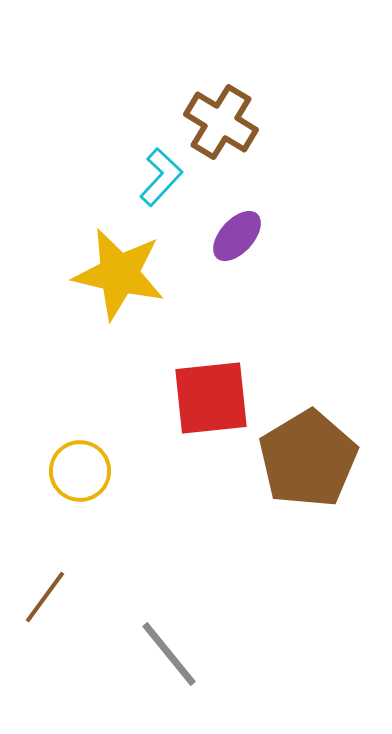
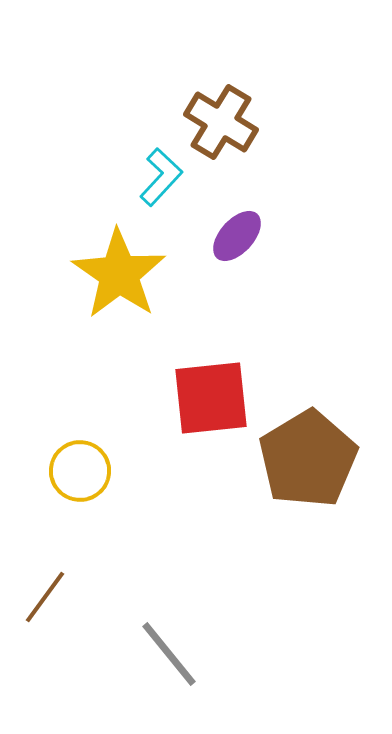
yellow star: rotated 22 degrees clockwise
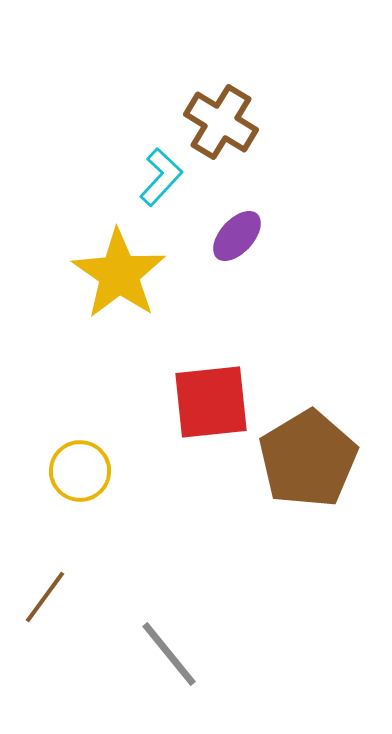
red square: moved 4 px down
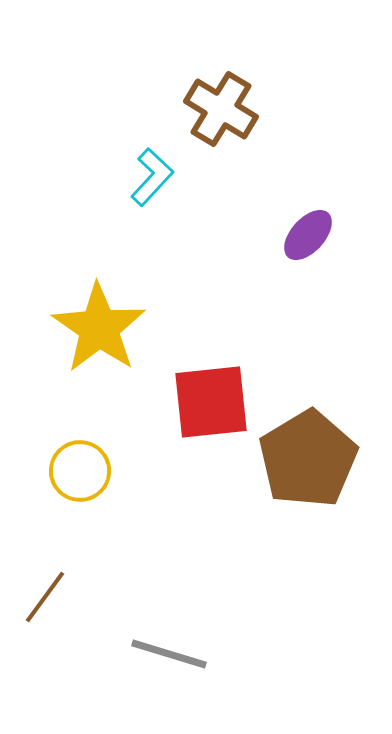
brown cross: moved 13 px up
cyan L-shape: moved 9 px left
purple ellipse: moved 71 px right, 1 px up
yellow star: moved 20 px left, 54 px down
gray line: rotated 34 degrees counterclockwise
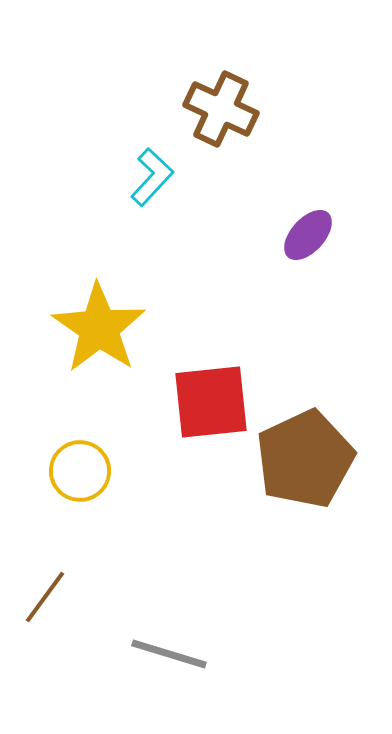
brown cross: rotated 6 degrees counterclockwise
brown pentagon: moved 3 px left; rotated 6 degrees clockwise
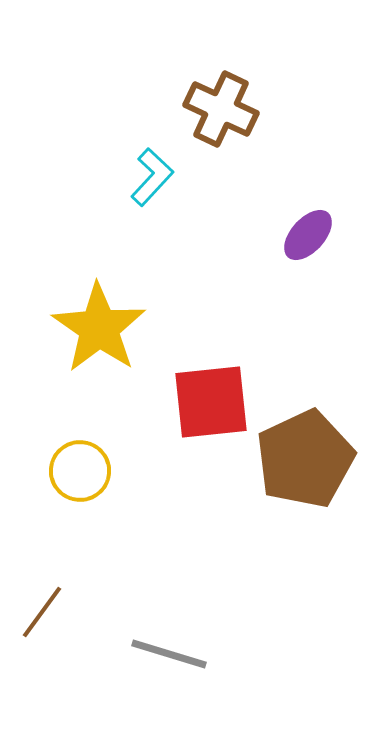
brown line: moved 3 px left, 15 px down
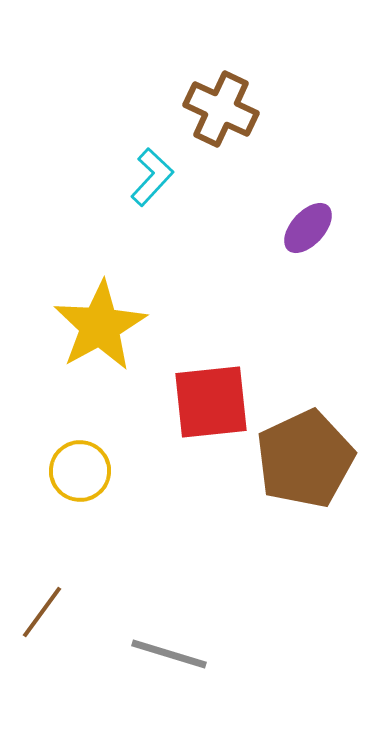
purple ellipse: moved 7 px up
yellow star: moved 1 px right, 2 px up; rotated 8 degrees clockwise
